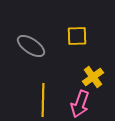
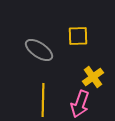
yellow square: moved 1 px right
gray ellipse: moved 8 px right, 4 px down
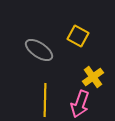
yellow square: rotated 30 degrees clockwise
yellow line: moved 2 px right
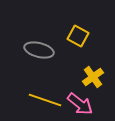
gray ellipse: rotated 20 degrees counterclockwise
yellow line: rotated 72 degrees counterclockwise
pink arrow: rotated 72 degrees counterclockwise
